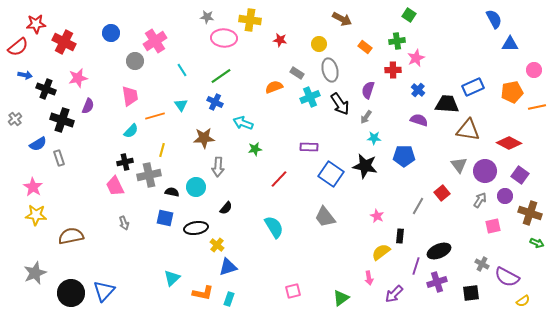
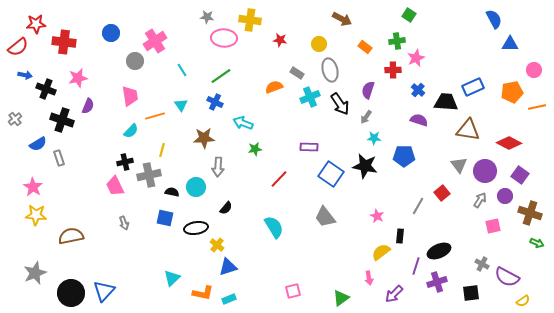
red cross at (64, 42): rotated 20 degrees counterclockwise
black trapezoid at (447, 104): moved 1 px left, 2 px up
cyan rectangle at (229, 299): rotated 48 degrees clockwise
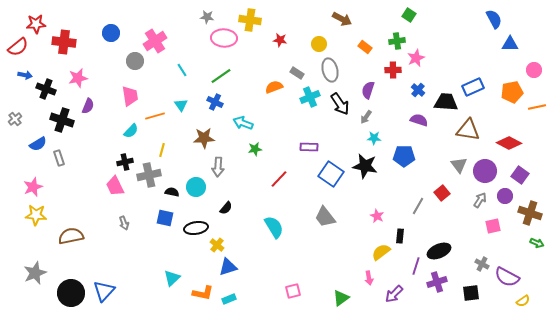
pink star at (33, 187): rotated 18 degrees clockwise
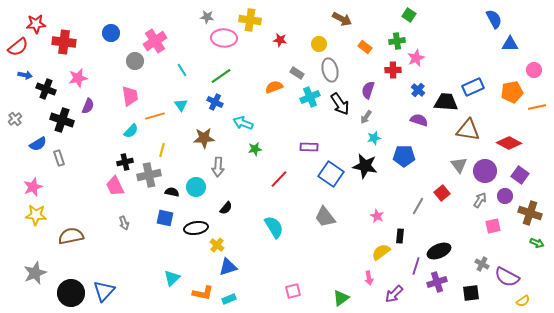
cyan star at (374, 138): rotated 16 degrees counterclockwise
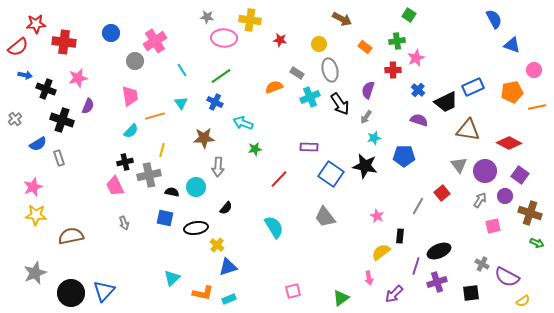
blue triangle at (510, 44): moved 2 px right, 1 px down; rotated 18 degrees clockwise
black trapezoid at (446, 102): rotated 150 degrees clockwise
cyan triangle at (181, 105): moved 2 px up
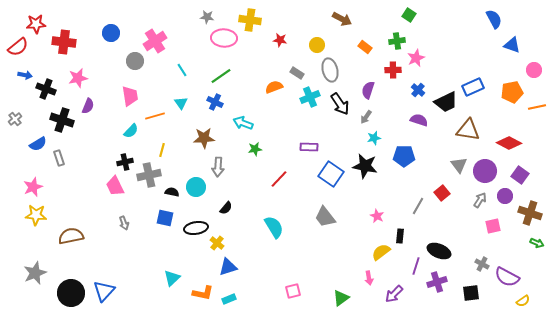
yellow circle at (319, 44): moved 2 px left, 1 px down
yellow cross at (217, 245): moved 2 px up
black ellipse at (439, 251): rotated 45 degrees clockwise
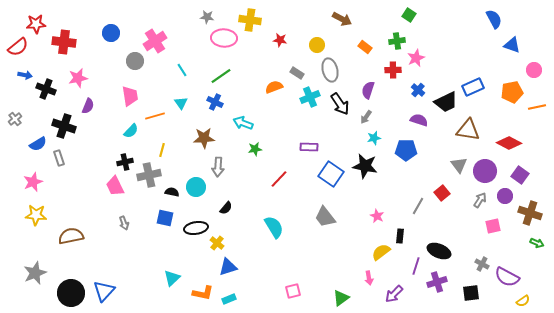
black cross at (62, 120): moved 2 px right, 6 px down
blue pentagon at (404, 156): moved 2 px right, 6 px up
pink star at (33, 187): moved 5 px up
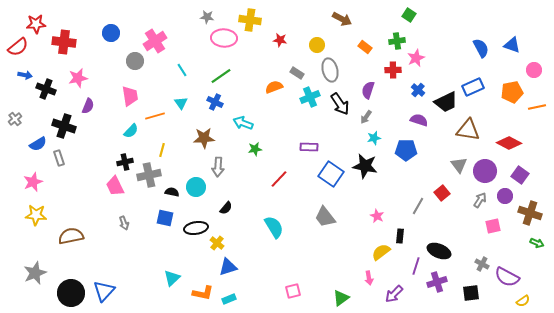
blue semicircle at (494, 19): moved 13 px left, 29 px down
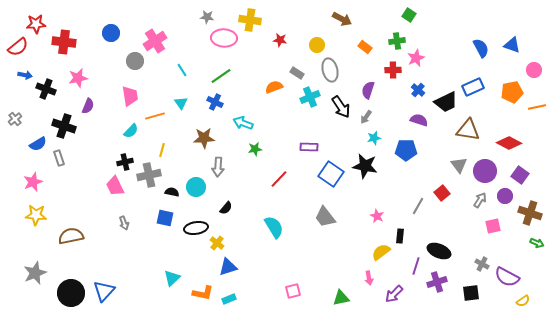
black arrow at (340, 104): moved 1 px right, 3 px down
green triangle at (341, 298): rotated 24 degrees clockwise
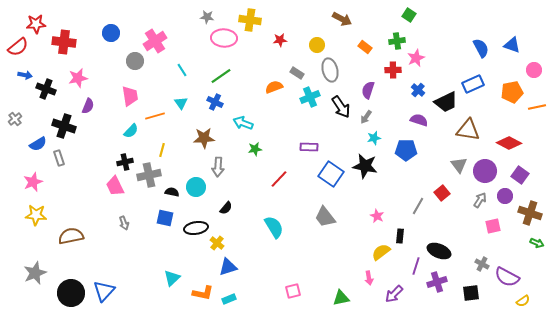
red star at (280, 40): rotated 16 degrees counterclockwise
blue rectangle at (473, 87): moved 3 px up
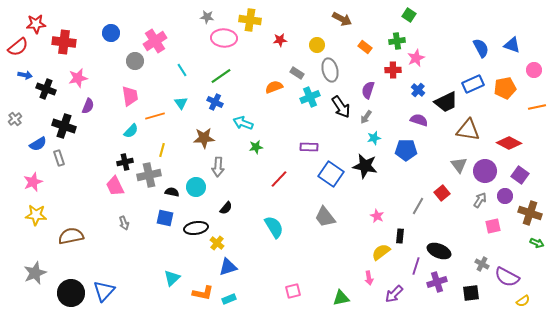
orange pentagon at (512, 92): moved 7 px left, 4 px up
green star at (255, 149): moved 1 px right, 2 px up
